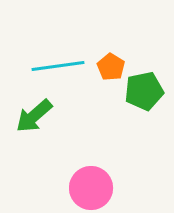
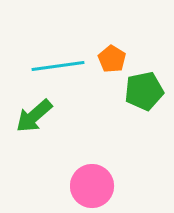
orange pentagon: moved 1 px right, 8 px up
pink circle: moved 1 px right, 2 px up
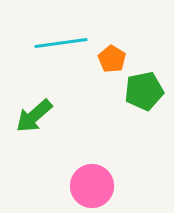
cyan line: moved 3 px right, 23 px up
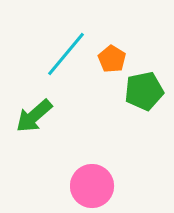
cyan line: moved 5 px right, 11 px down; rotated 42 degrees counterclockwise
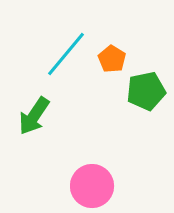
green pentagon: moved 2 px right
green arrow: rotated 15 degrees counterclockwise
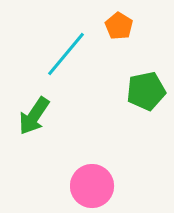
orange pentagon: moved 7 px right, 33 px up
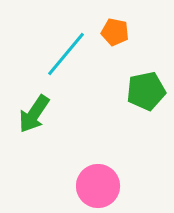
orange pentagon: moved 4 px left, 6 px down; rotated 20 degrees counterclockwise
green arrow: moved 2 px up
pink circle: moved 6 px right
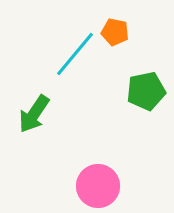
cyan line: moved 9 px right
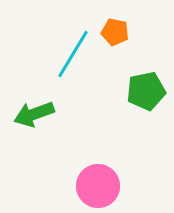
cyan line: moved 2 px left; rotated 9 degrees counterclockwise
green arrow: rotated 36 degrees clockwise
